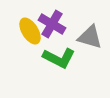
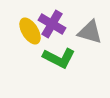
gray triangle: moved 5 px up
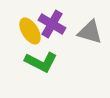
green L-shape: moved 18 px left, 4 px down
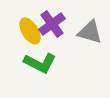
purple cross: rotated 24 degrees clockwise
green L-shape: moved 1 px left, 1 px down
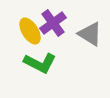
purple cross: moved 1 px right, 1 px up
gray triangle: moved 2 px down; rotated 16 degrees clockwise
